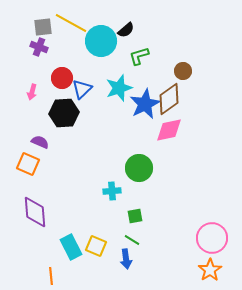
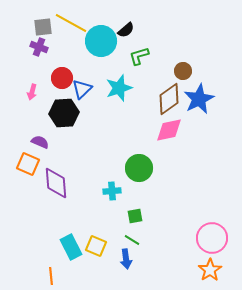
blue star: moved 54 px right, 5 px up
purple diamond: moved 21 px right, 29 px up
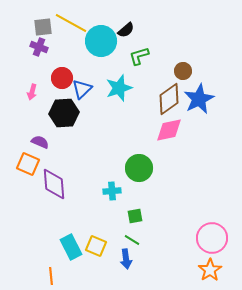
purple diamond: moved 2 px left, 1 px down
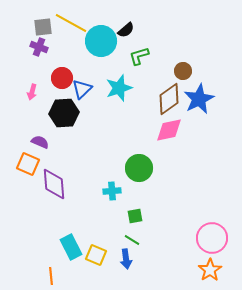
yellow square: moved 9 px down
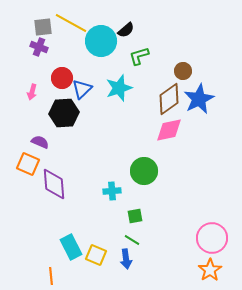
green circle: moved 5 px right, 3 px down
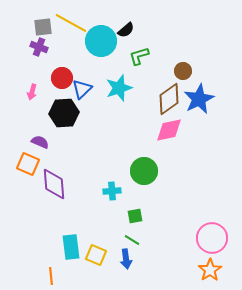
cyan rectangle: rotated 20 degrees clockwise
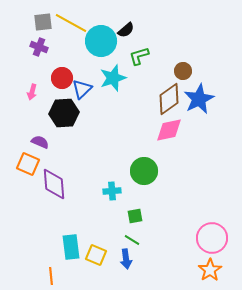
gray square: moved 5 px up
cyan star: moved 6 px left, 10 px up
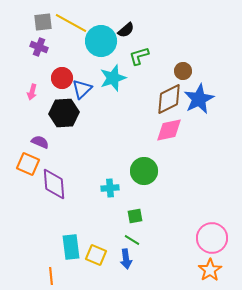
brown diamond: rotated 8 degrees clockwise
cyan cross: moved 2 px left, 3 px up
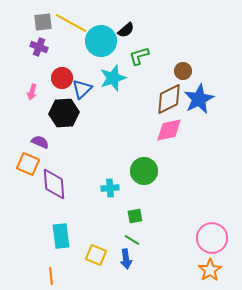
cyan rectangle: moved 10 px left, 11 px up
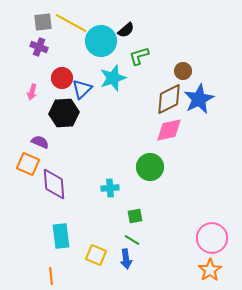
green circle: moved 6 px right, 4 px up
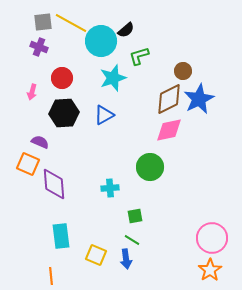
blue triangle: moved 22 px right, 26 px down; rotated 15 degrees clockwise
